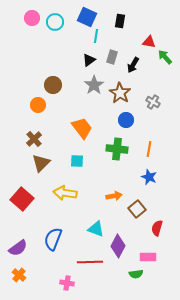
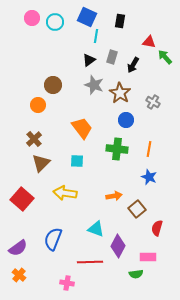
gray star: rotated 18 degrees counterclockwise
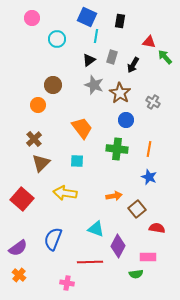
cyan circle: moved 2 px right, 17 px down
red semicircle: rotated 84 degrees clockwise
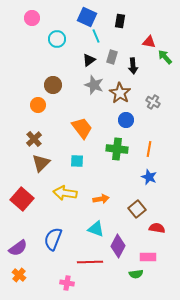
cyan line: rotated 32 degrees counterclockwise
black arrow: moved 1 px down; rotated 35 degrees counterclockwise
orange arrow: moved 13 px left, 3 px down
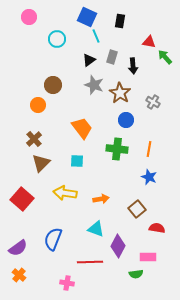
pink circle: moved 3 px left, 1 px up
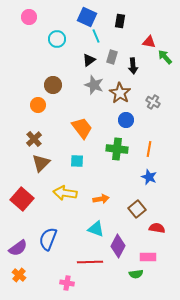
blue semicircle: moved 5 px left
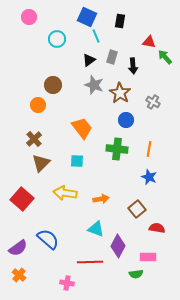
blue semicircle: rotated 110 degrees clockwise
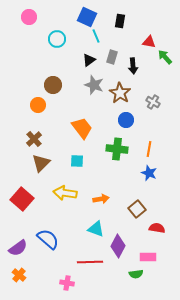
blue star: moved 4 px up
